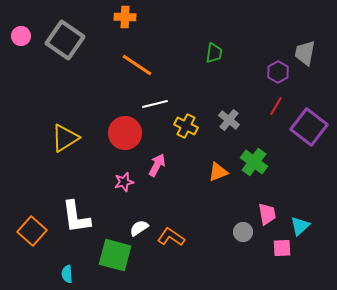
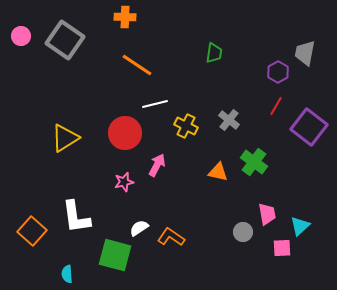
orange triangle: rotated 35 degrees clockwise
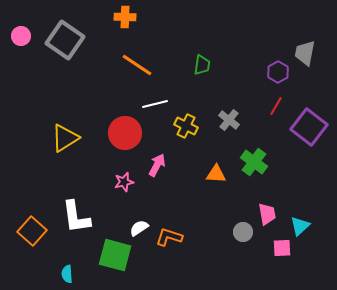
green trapezoid: moved 12 px left, 12 px down
orange triangle: moved 2 px left, 2 px down; rotated 10 degrees counterclockwise
orange L-shape: moved 2 px left; rotated 16 degrees counterclockwise
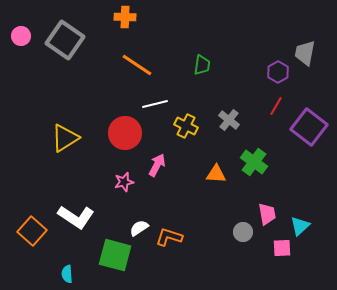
white L-shape: rotated 48 degrees counterclockwise
